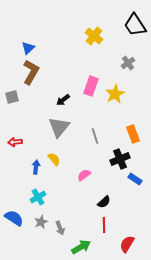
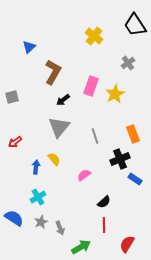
blue triangle: moved 1 px right, 1 px up
brown L-shape: moved 22 px right
red arrow: rotated 32 degrees counterclockwise
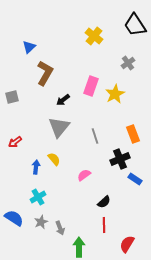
brown L-shape: moved 8 px left, 1 px down
green arrow: moved 2 px left; rotated 60 degrees counterclockwise
